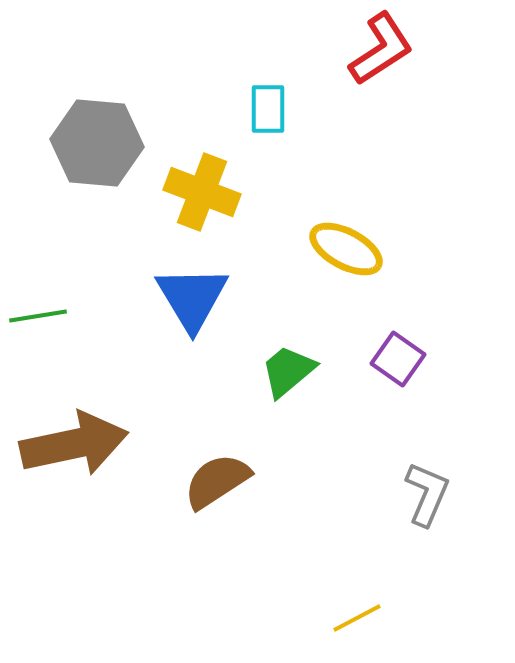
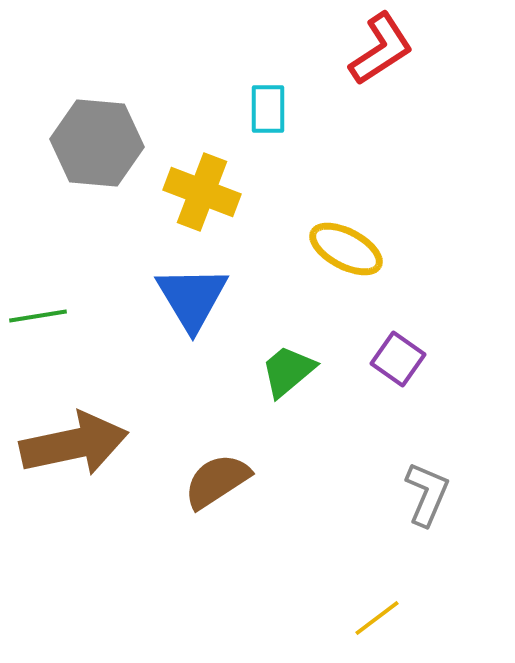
yellow line: moved 20 px right; rotated 9 degrees counterclockwise
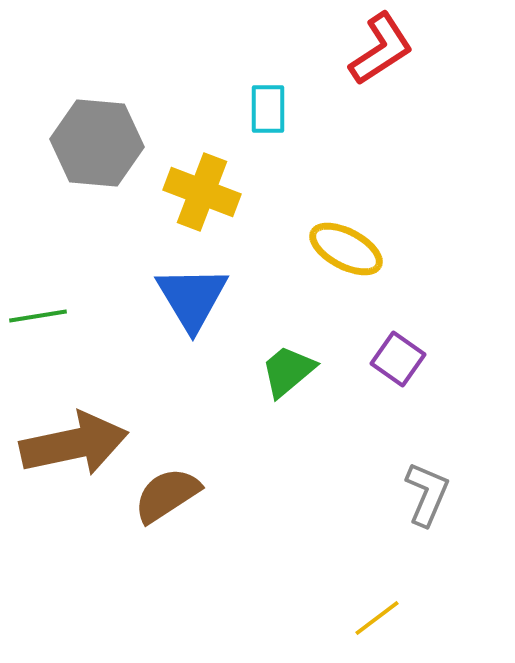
brown semicircle: moved 50 px left, 14 px down
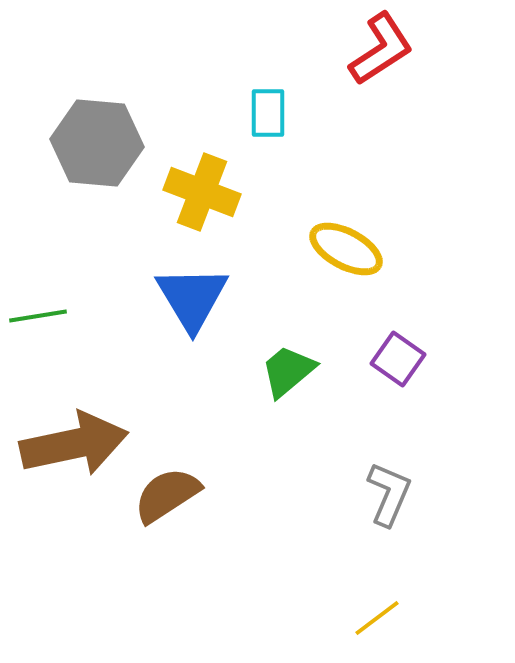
cyan rectangle: moved 4 px down
gray L-shape: moved 38 px left
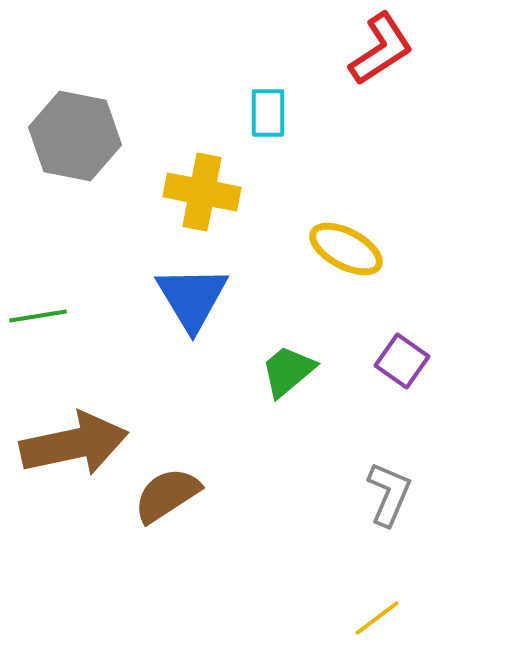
gray hexagon: moved 22 px left, 7 px up; rotated 6 degrees clockwise
yellow cross: rotated 10 degrees counterclockwise
purple square: moved 4 px right, 2 px down
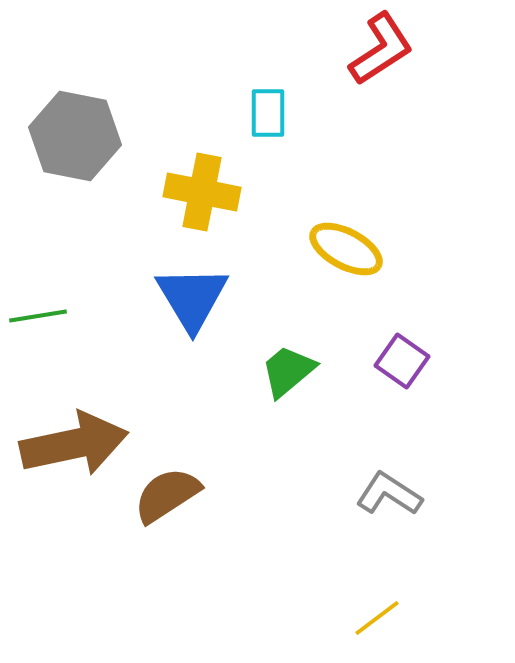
gray L-shape: rotated 80 degrees counterclockwise
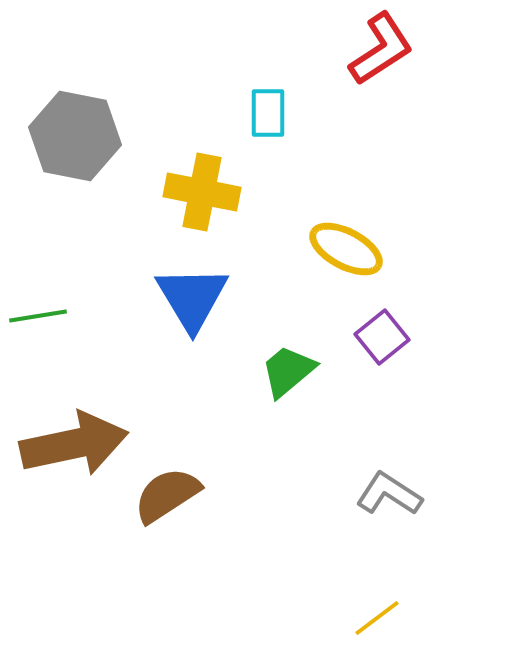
purple square: moved 20 px left, 24 px up; rotated 16 degrees clockwise
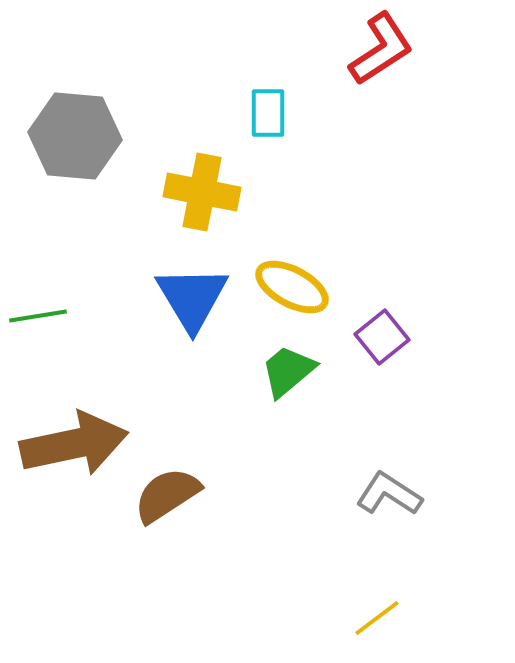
gray hexagon: rotated 6 degrees counterclockwise
yellow ellipse: moved 54 px left, 38 px down
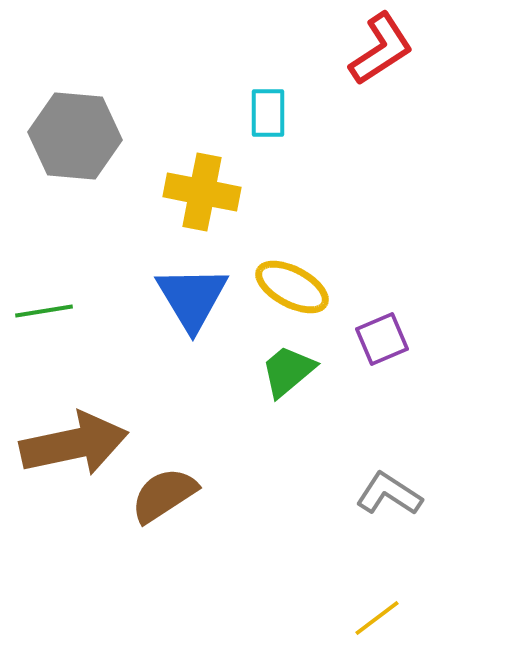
green line: moved 6 px right, 5 px up
purple square: moved 2 px down; rotated 16 degrees clockwise
brown semicircle: moved 3 px left
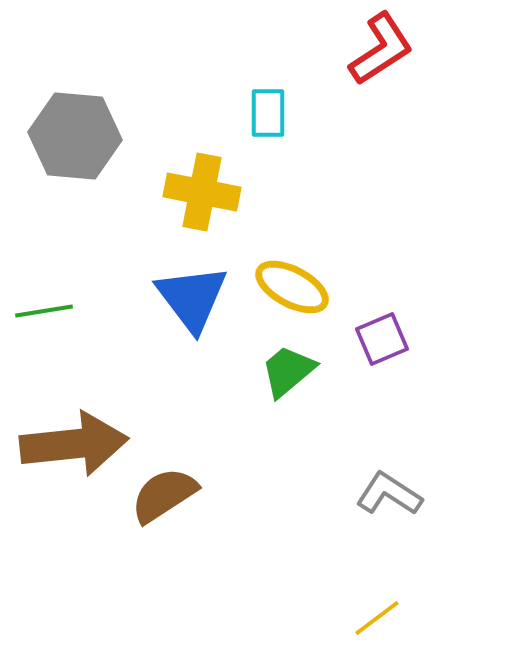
blue triangle: rotated 6 degrees counterclockwise
brown arrow: rotated 6 degrees clockwise
